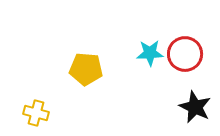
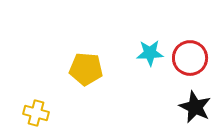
red circle: moved 5 px right, 4 px down
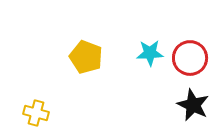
yellow pentagon: moved 12 px up; rotated 16 degrees clockwise
black star: moved 2 px left, 2 px up
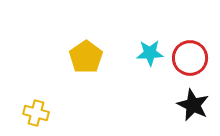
yellow pentagon: rotated 16 degrees clockwise
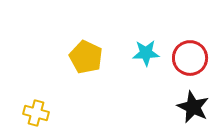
cyan star: moved 4 px left
yellow pentagon: rotated 12 degrees counterclockwise
black star: moved 2 px down
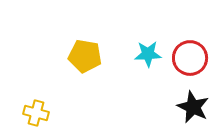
cyan star: moved 2 px right, 1 px down
yellow pentagon: moved 1 px left, 1 px up; rotated 16 degrees counterclockwise
